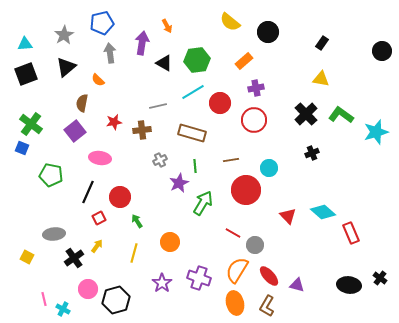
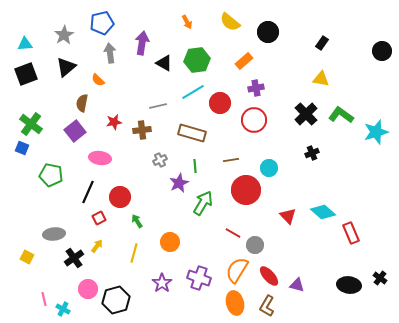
orange arrow at (167, 26): moved 20 px right, 4 px up
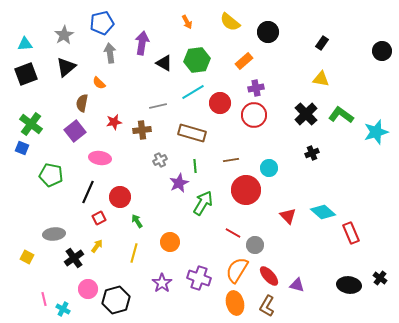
orange semicircle at (98, 80): moved 1 px right, 3 px down
red circle at (254, 120): moved 5 px up
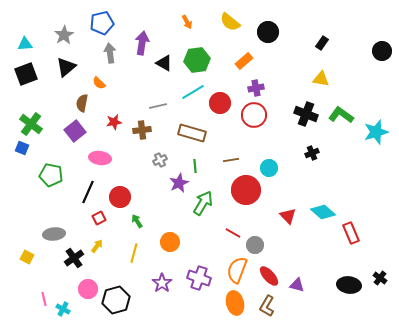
black cross at (306, 114): rotated 25 degrees counterclockwise
orange semicircle at (237, 270): rotated 12 degrees counterclockwise
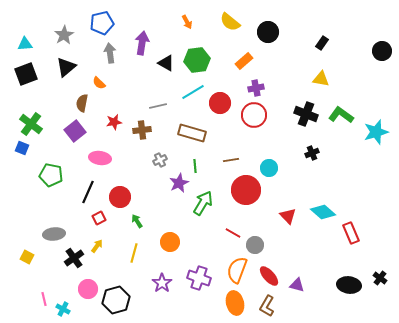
black triangle at (164, 63): moved 2 px right
